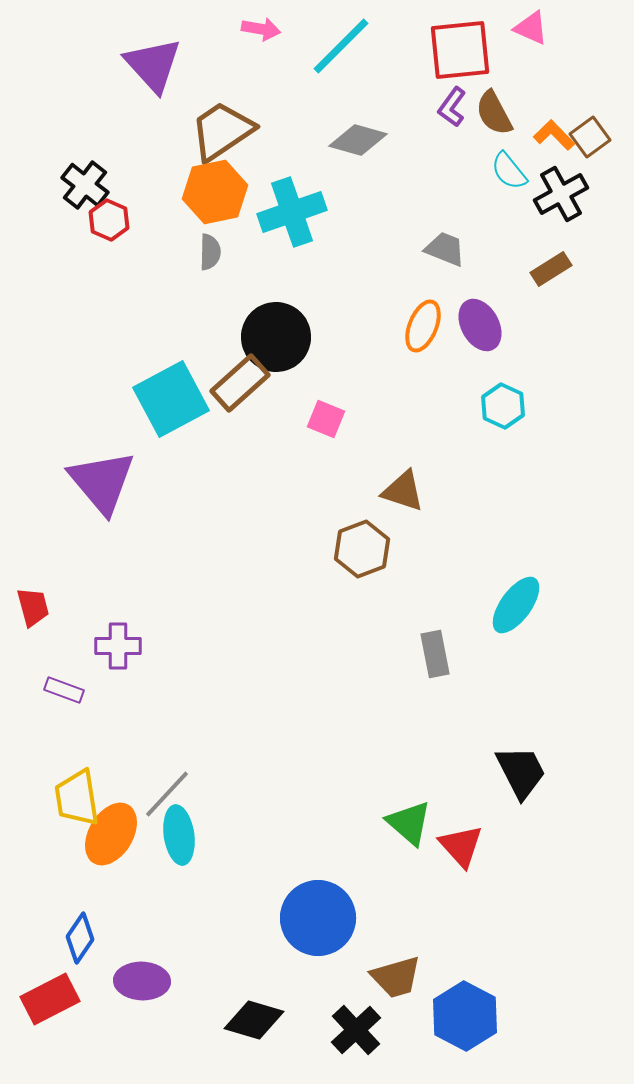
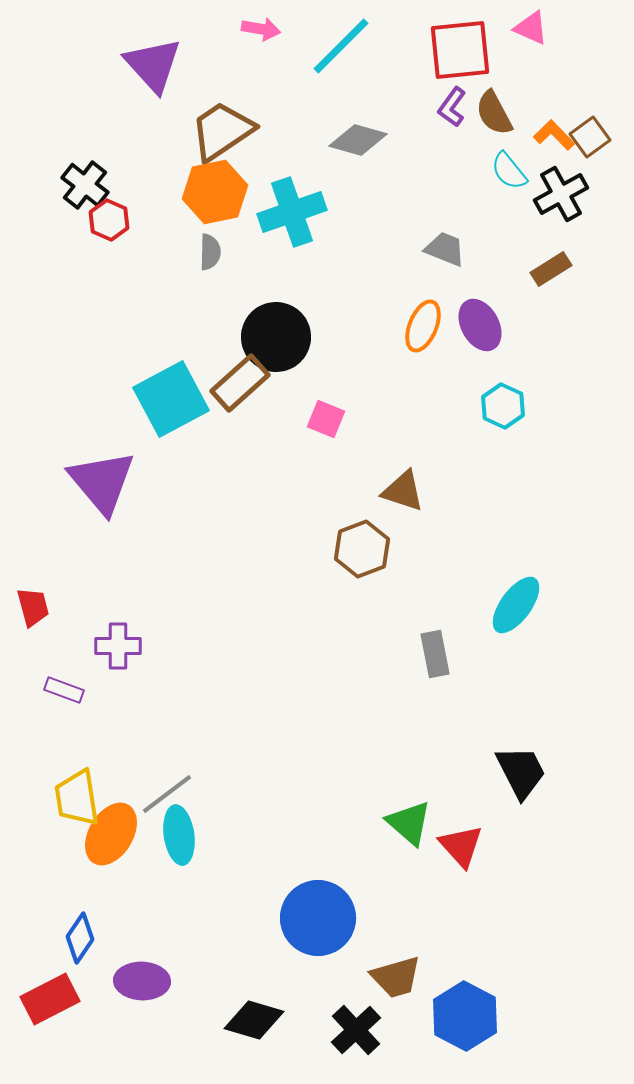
gray line at (167, 794): rotated 10 degrees clockwise
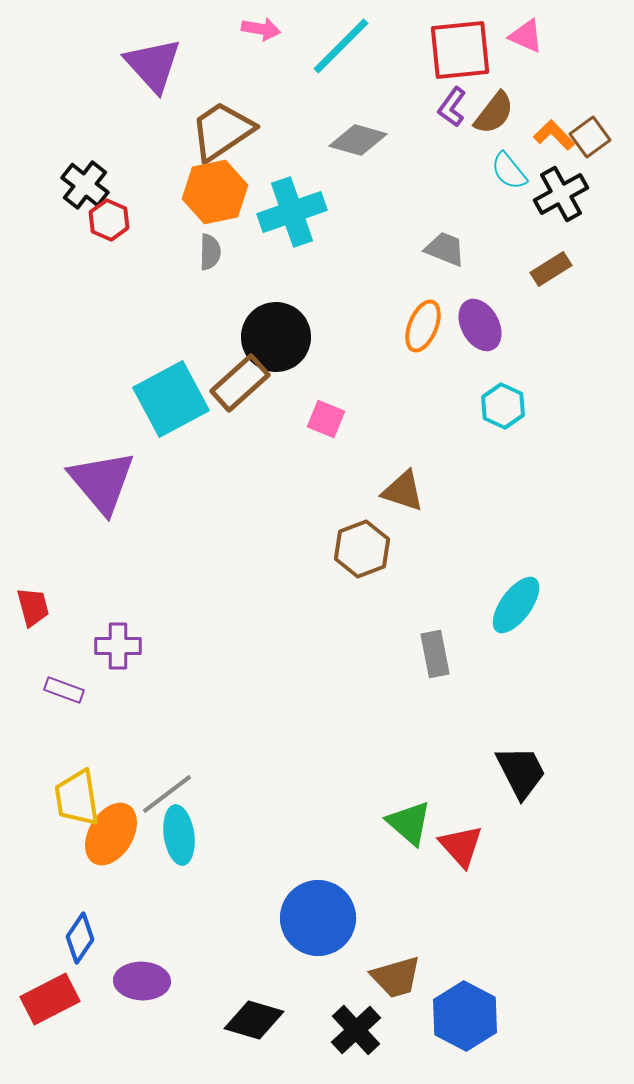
pink triangle at (531, 28): moved 5 px left, 8 px down
brown semicircle at (494, 113): rotated 114 degrees counterclockwise
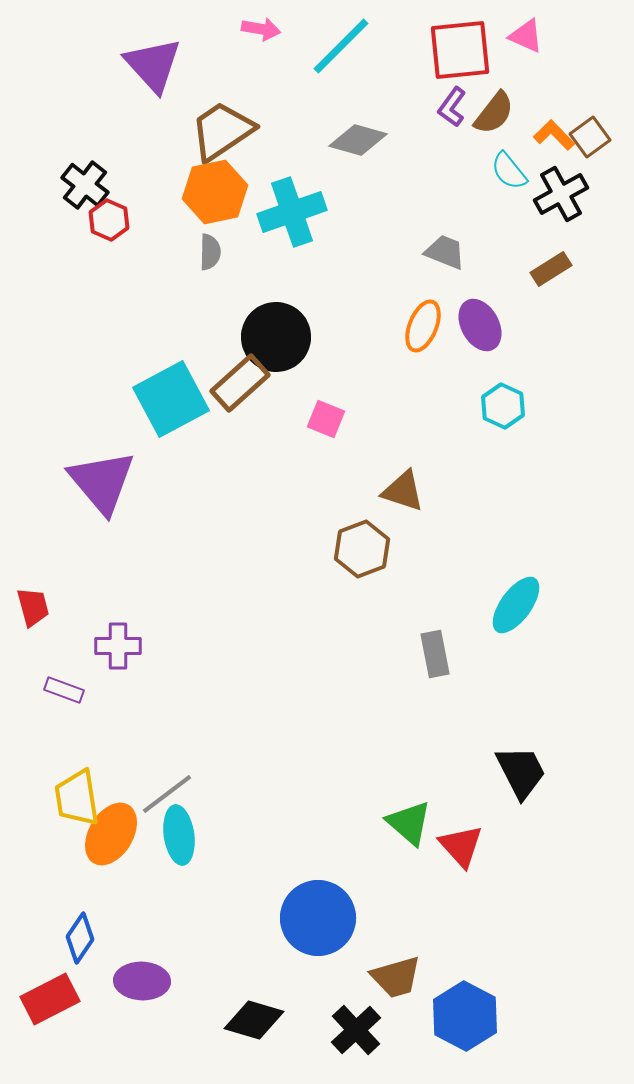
gray trapezoid at (445, 249): moved 3 px down
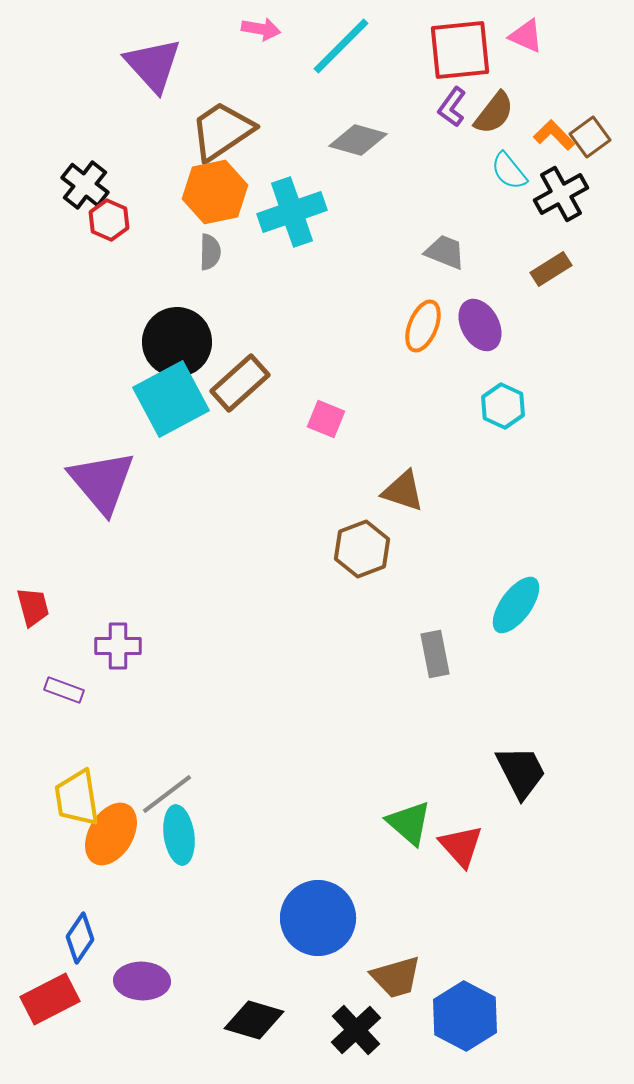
black circle at (276, 337): moved 99 px left, 5 px down
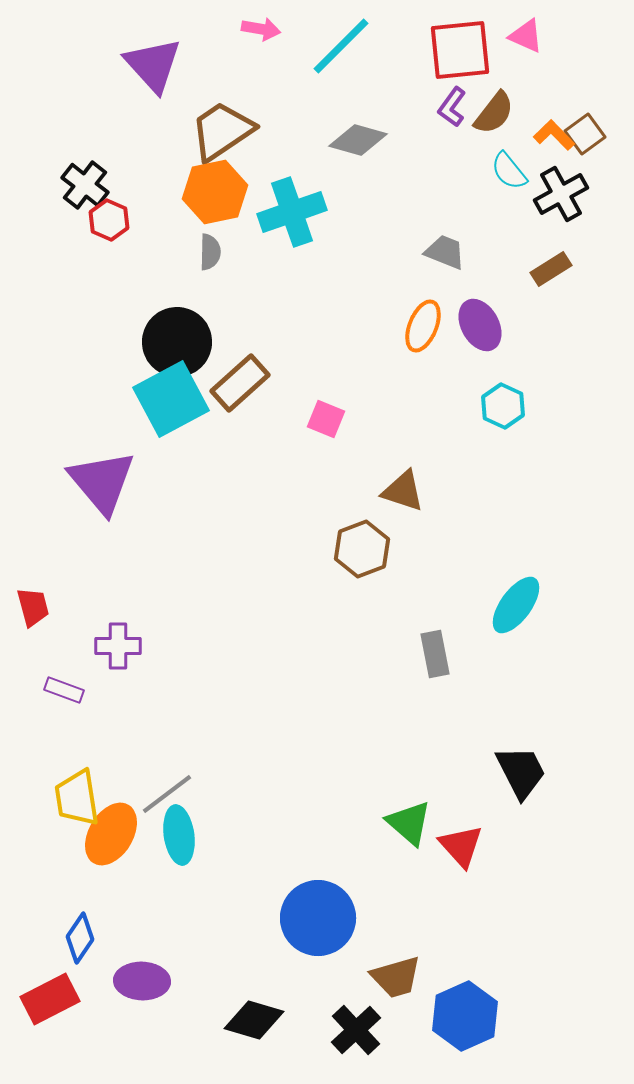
brown square at (590, 137): moved 5 px left, 3 px up
blue hexagon at (465, 1016): rotated 8 degrees clockwise
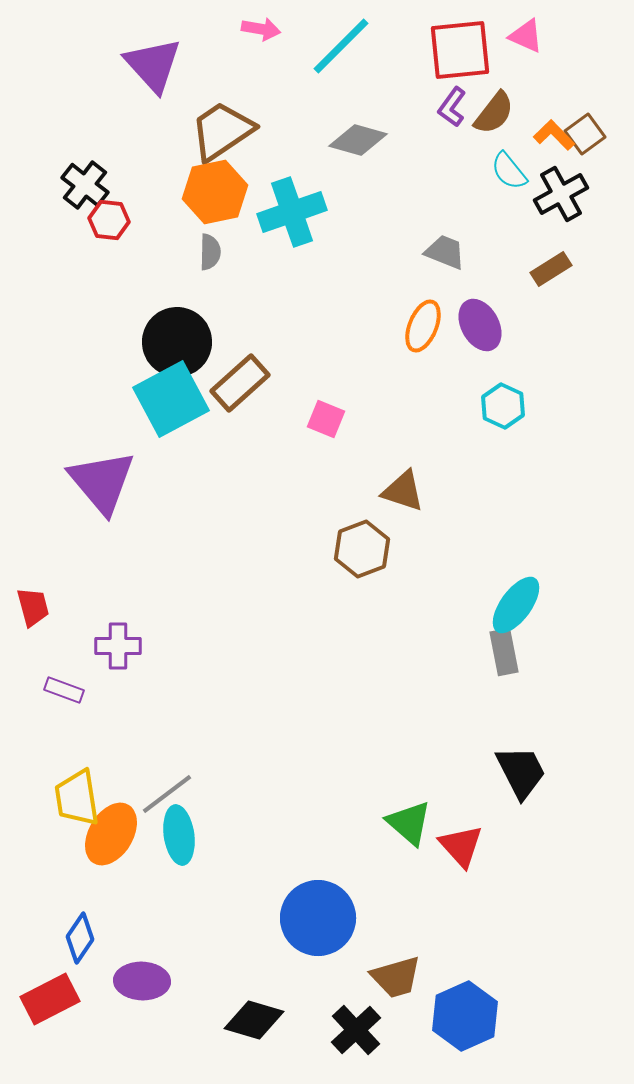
red hexagon at (109, 220): rotated 18 degrees counterclockwise
gray rectangle at (435, 654): moved 69 px right, 2 px up
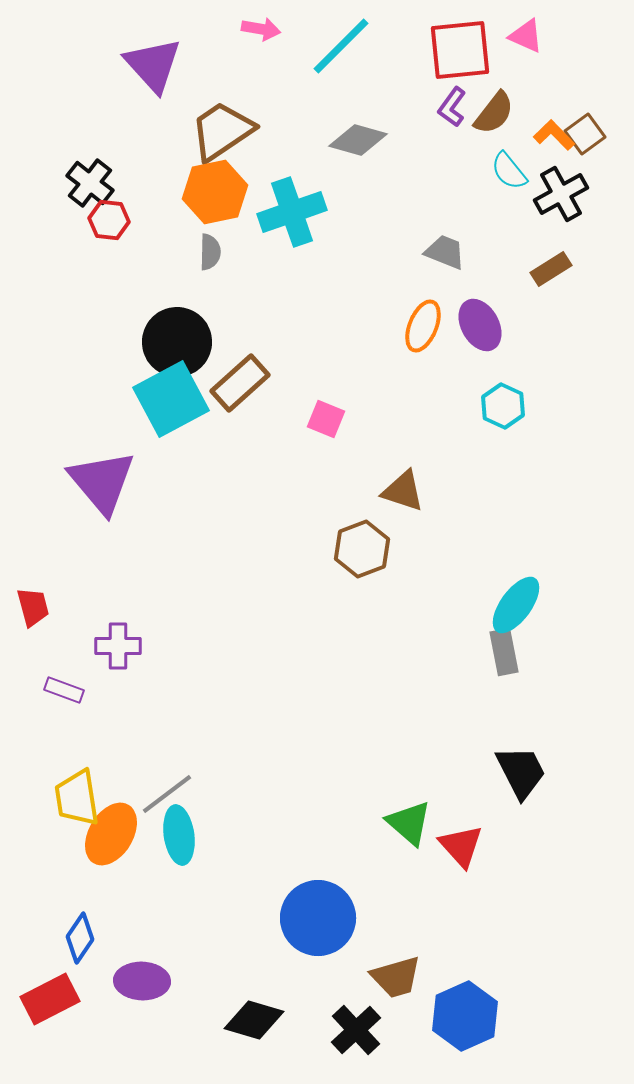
black cross at (85, 185): moved 5 px right, 2 px up
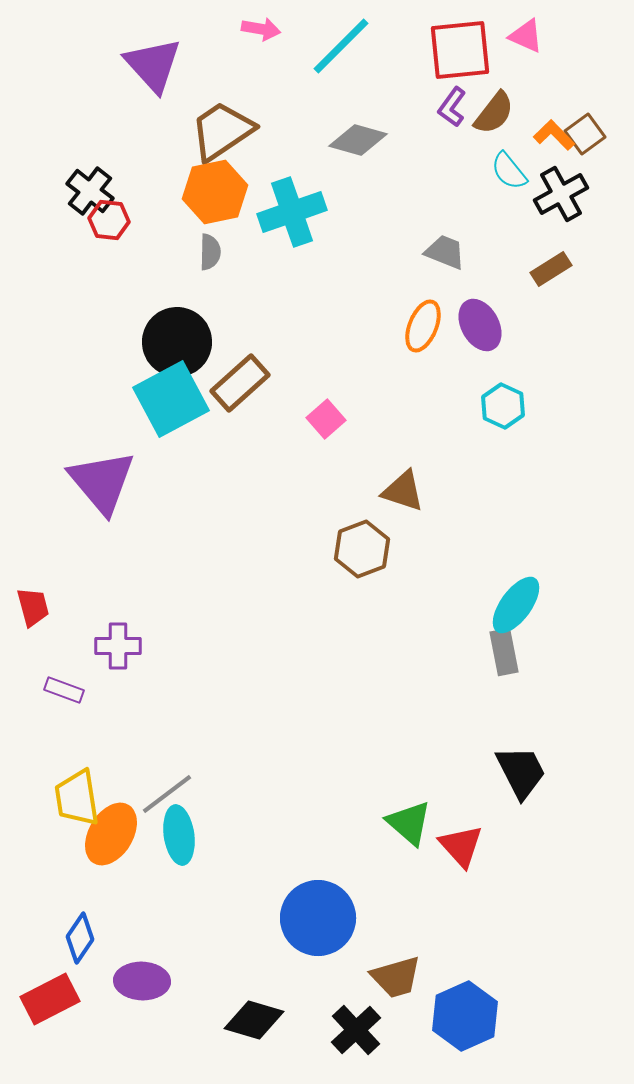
black cross at (90, 183): moved 8 px down
pink square at (326, 419): rotated 27 degrees clockwise
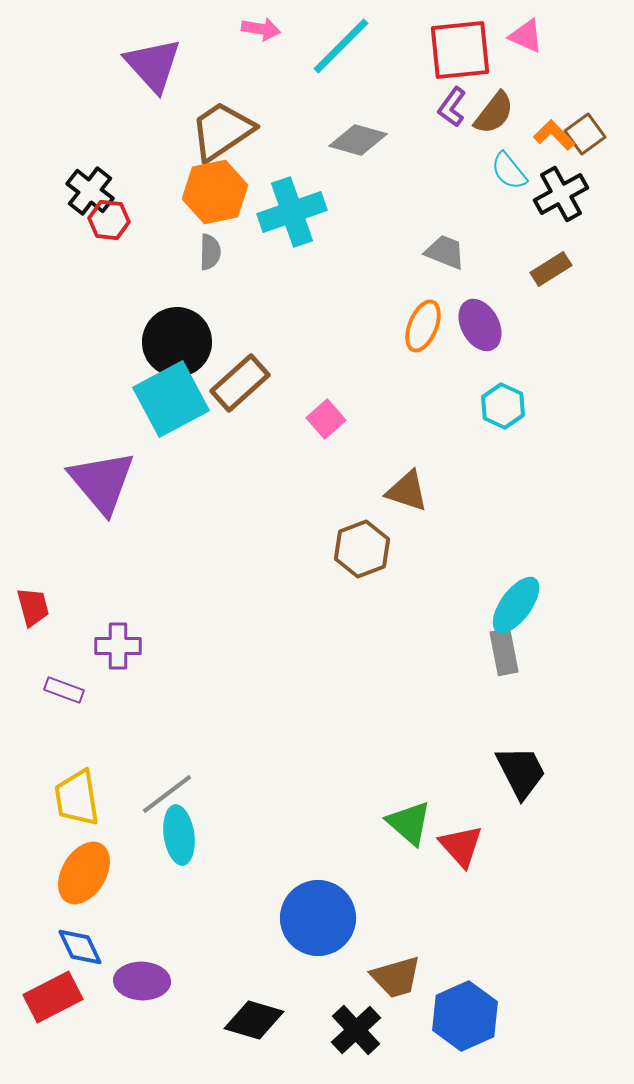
brown triangle at (403, 491): moved 4 px right
orange ellipse at (111, 834): moved 27 px left, 39 px down
blue diamond at (80, 938): moved 9 px down; rotated 60 degrees counterclockwise
red rectangle at (50, 999): moved 3 px right, 2 px up
